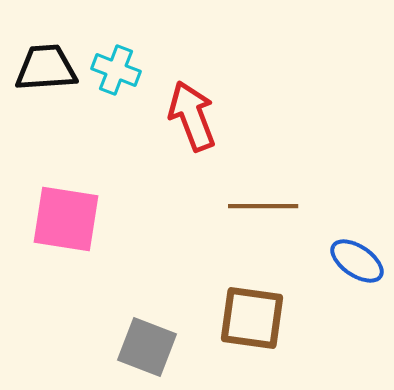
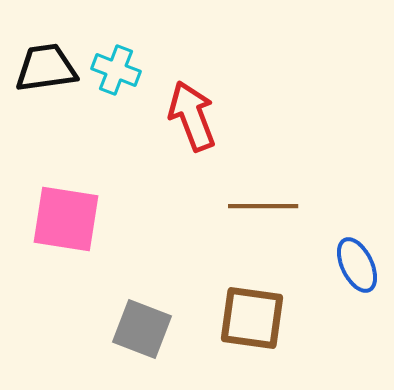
black trapezoid: rotated 4 degrees counterclockwise
blue ellipse: moved 4 px down; rotated 30 degrees clockwise
gray square: moved 5 px left, 18 px up
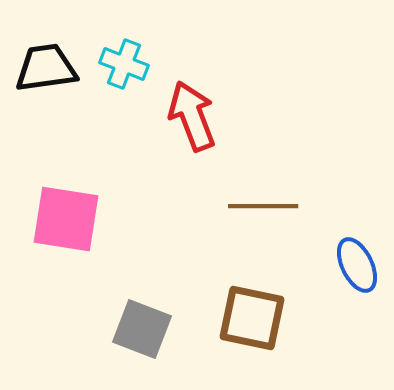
cyan cross: moved 8 px right, 6 px up
brown square: rotated 4 degrees clockwise
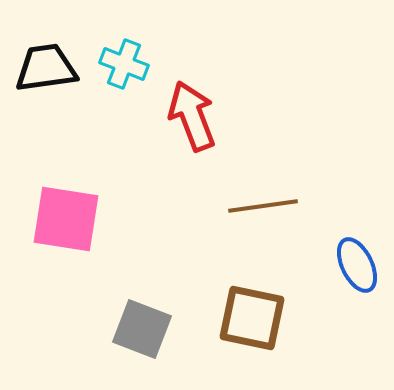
brown line: rotated 8 degrees counterclockwise
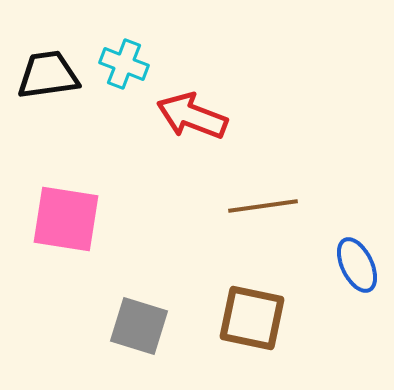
black trapezoid: moved 2 px right, 7 px down
red arrow: rotated 48 degrees counterclockwise
gray square: moved 3 px left, 3 px up; rotated 4 degrees counterclockwise
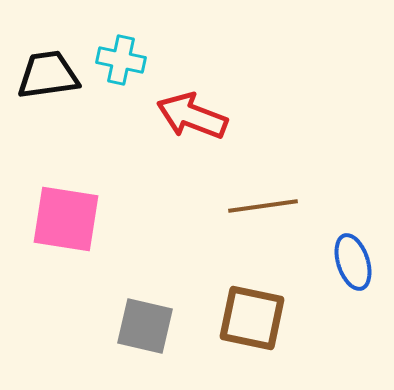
cyan cross: moved 3 px left, 4 px up; rotated 9 degrees counterclockwise
blue ellipse: moved 4 px left, 3 px up; rotated 8 degrees clockwise
gray square: moved 6 px right; rotated 4 degrees counterclockwise
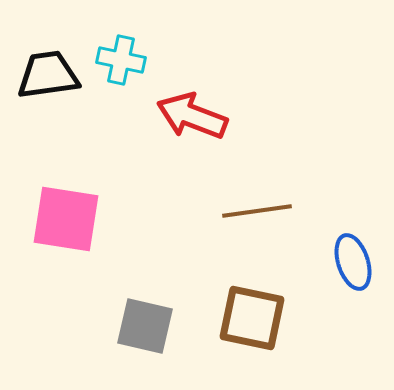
brown line: moved 6 px left, 5 px down
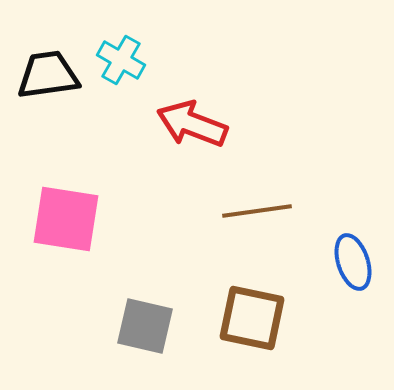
cyan cross: rotated 18 degrees clockwise
red arrow: moved 8 px down
